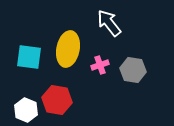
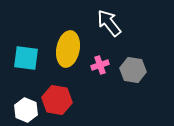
cyan square: moved 3 px left, 1 px down
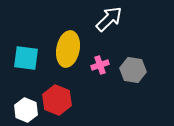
white arrow: moved 4 px up; rotated 84 degrees clockwise
red hexagon: rotated 12 degrees clockwise
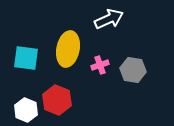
white arrow: rotated 20 degrees clockwise
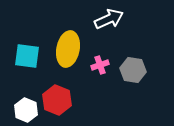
cyan square: moved 1 px right, 2 px up
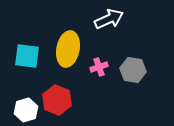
pink cross: moved 1 px left, 2 px down
white hexagon: rotated 20 degrees clockwise
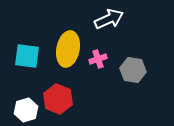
pink cross: moved 1 px left, 8 px up
red hexagon: moved 1 px right, 1 px up
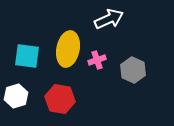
pink cross: moved 1 px left, 1 px down
gray hexagon: rotated 15 degrees clockwise
red hexagon: moved 2 px right; rotated 12 degrees counterclockwise
white hexagon: moved 10 px left, 14 px up
